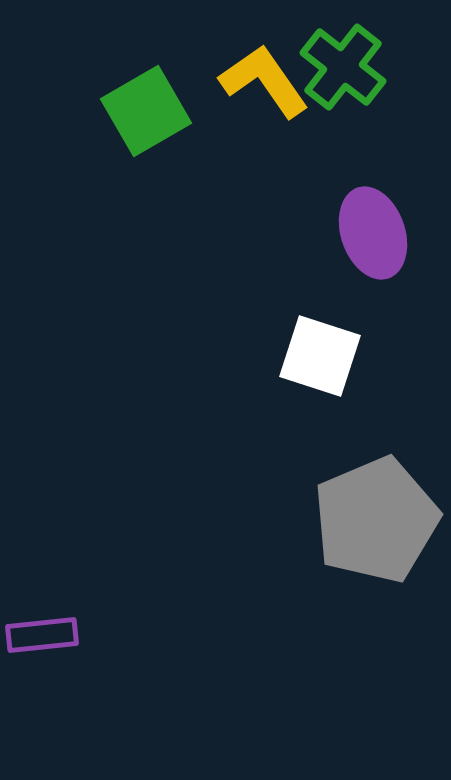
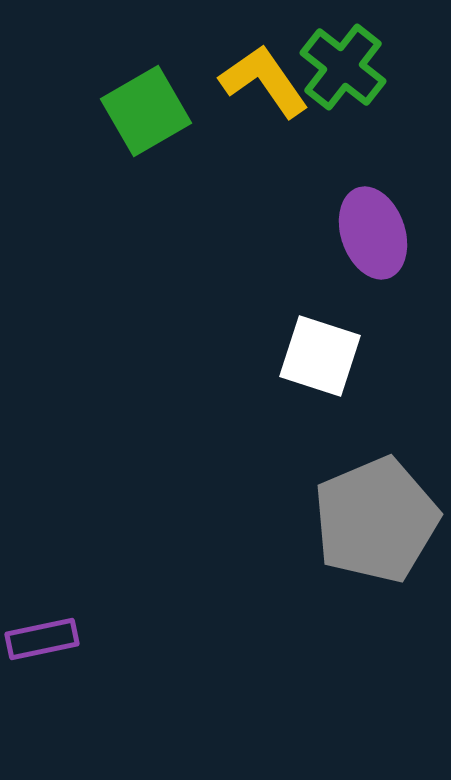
purple rectangle: moved 4 px down; rotated 6 degrees counterclockwise
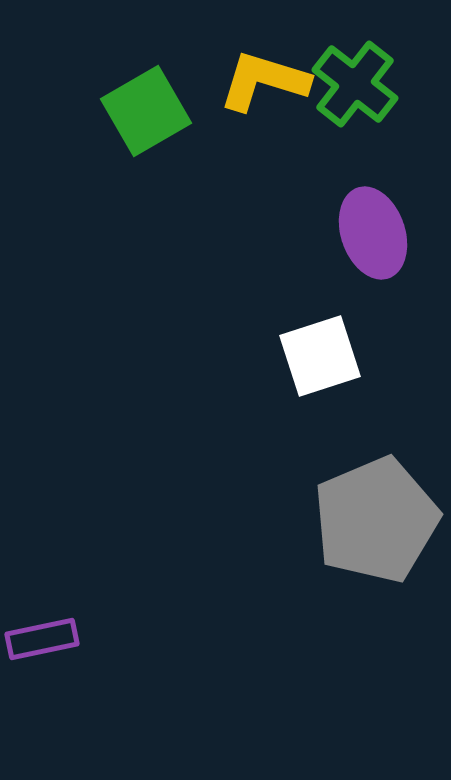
green cross: moved 12 px right, 17 px down
yellow L-shape: rotated 38 degrees counterclockwise
white square: rotated 36 degrees counterclockwise
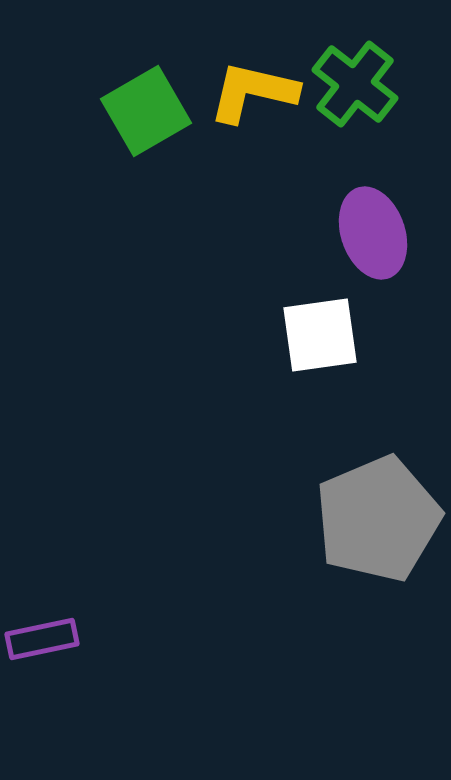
yellow L-shape: moved 11 px left, 11 px down; rotated 4 degrees counterclockwise
white square: moved 21 px up; rotated 10 degrees clockwise
gray pentagon: moved 2 px right, 1 px up
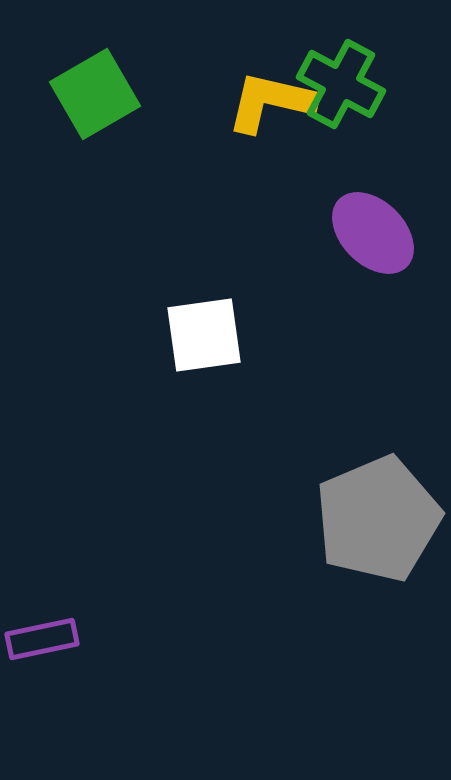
green cross: moved 14 px left; rotated 10 degrees counterclockwise
yellow L-shape: moved 18 px right, 10 px down
green square: moved 51 px left, 17 px up
purple ellipse: rotated 26 degrees counterclockwise
white square: moved 116 px left
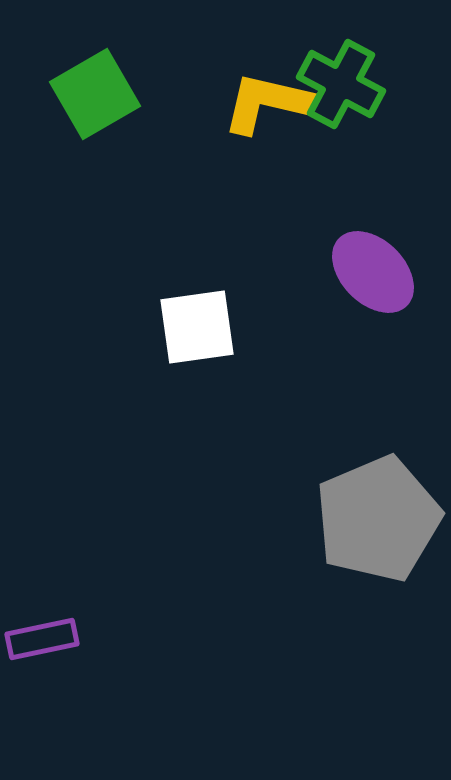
yellow L-shape: moved 4 px left, 1 px down
purple ellipse: moved 39 px down
white square: moved 7 px left, 8 px up
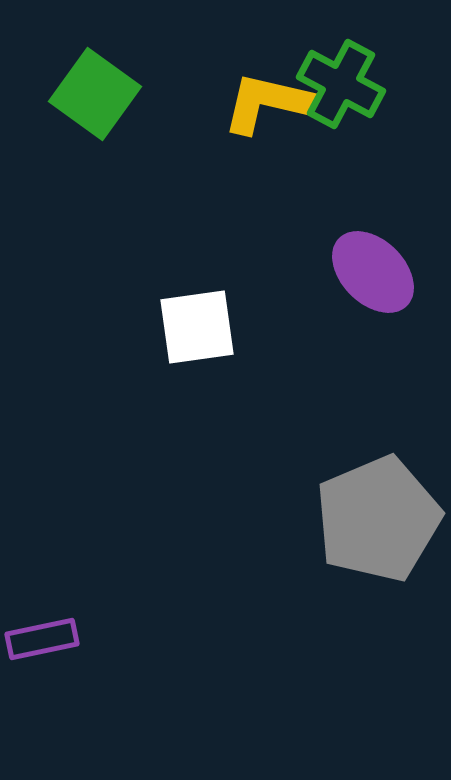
green square: rotated 24 degrees counterclockwise
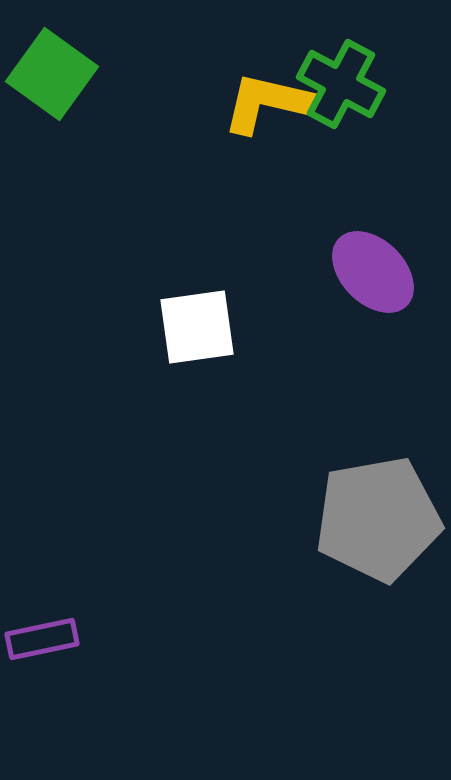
green square: moved 43 px left, 20 px up
gray pentagon: rotated 13 degrees clockwise
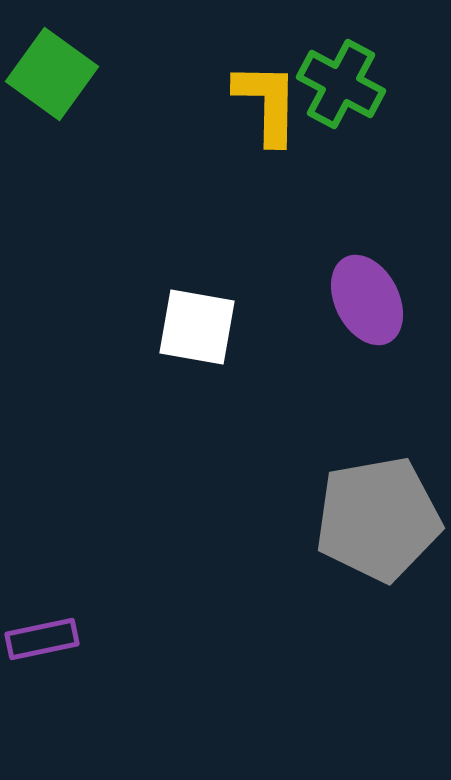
yellow L-shape: rotated 78 degrees clockwise
purple ellipse: moved 6 px left, 28 px down; rotated 18 degrees clockwise
white square: rotated 18 degrees clockwise
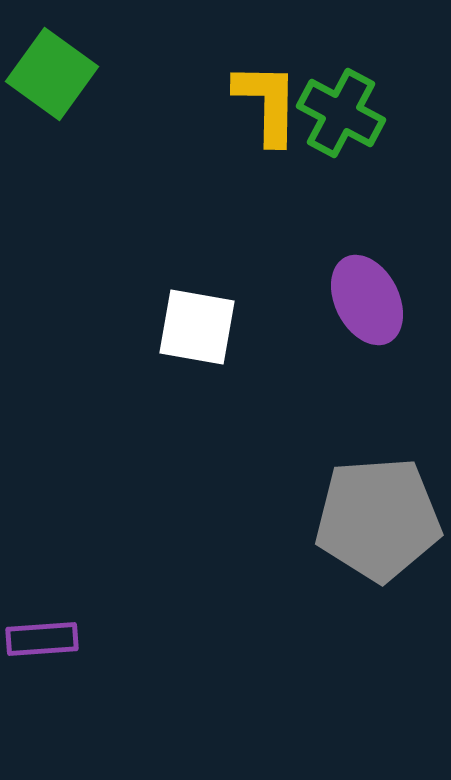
green cross: moved 29 px down
gray pentagon: rotated 6 degrees clockwise
purple rectangle: rotated 8 degrees clockwise
